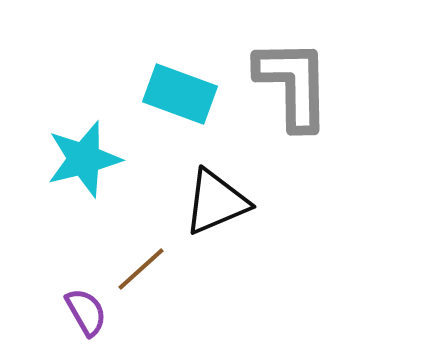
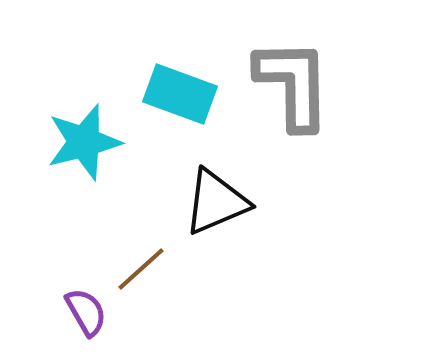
cyan star: moved 17 px up
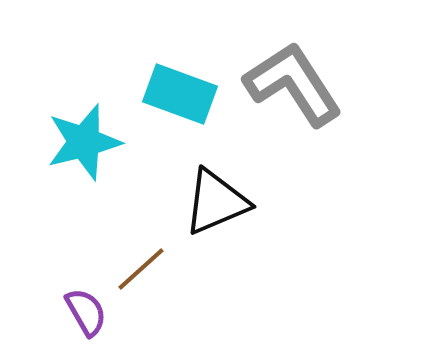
gray L-shape: rotated 32 degrees counterclockwise
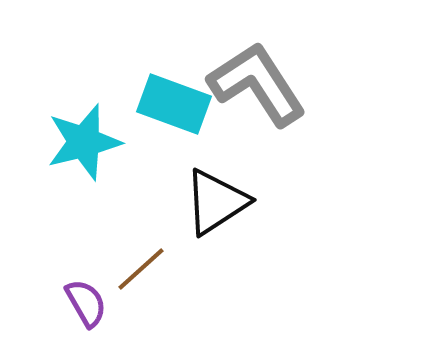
gray L-shape: moved 36 px left
cyan rectangle: moved 6 px left, 10 px down
black triangle: rotated 10 degrees counterclockwise
purple semicircle: moved 9 px up
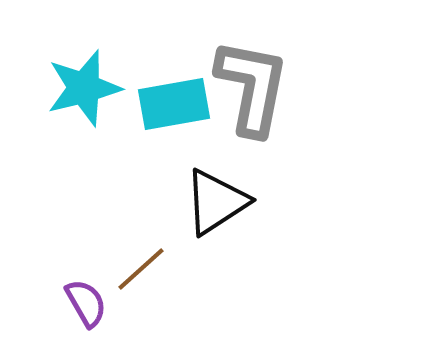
gray L-shape: moved 5 px left, 3 px down; rotated 44 degrees clockwise
cyan rectangle: rotated 30 degrees counterclockwise
cyan star: moved 54 px up
